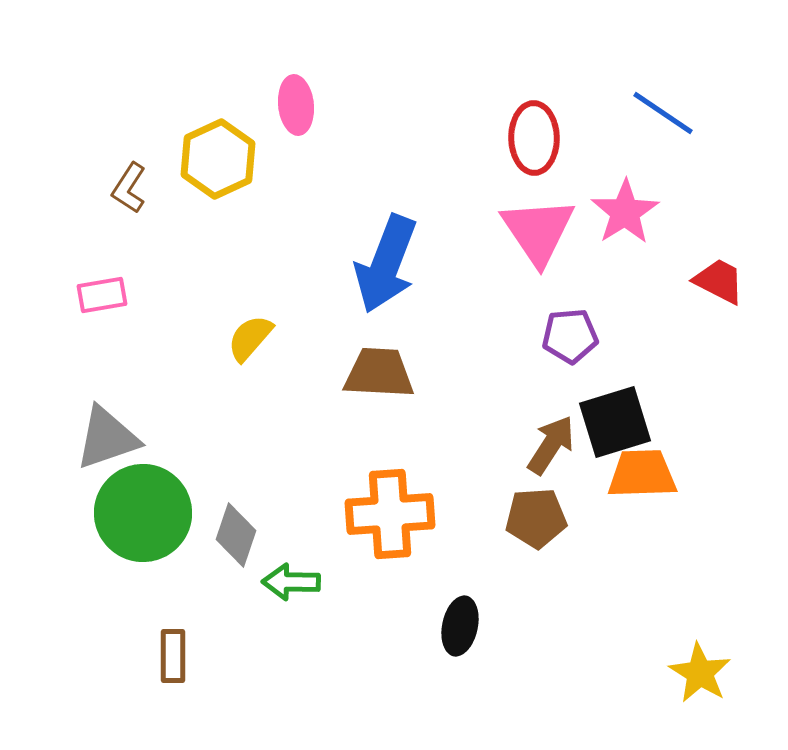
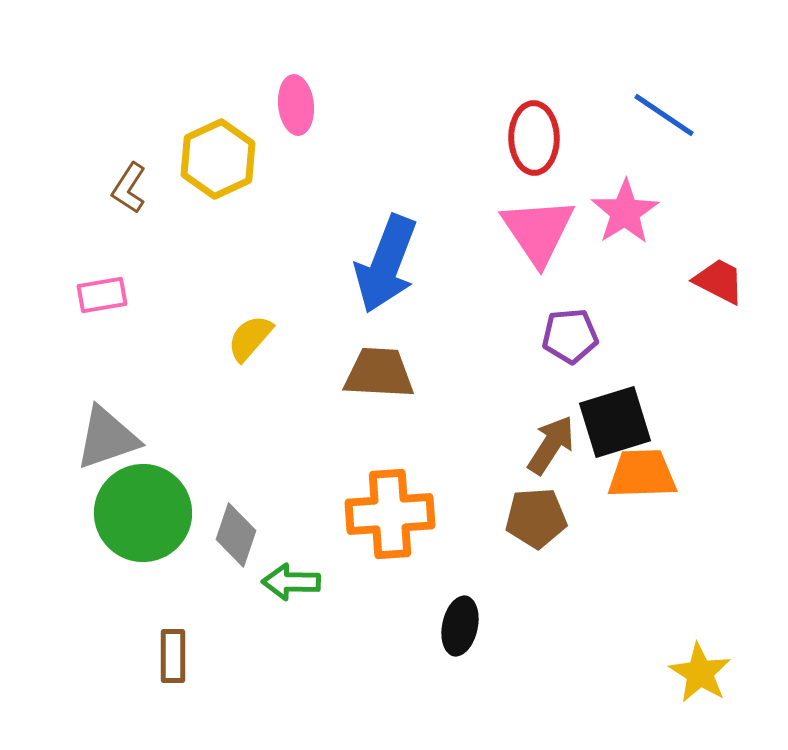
blue line: moved 1 px right, 2 px down
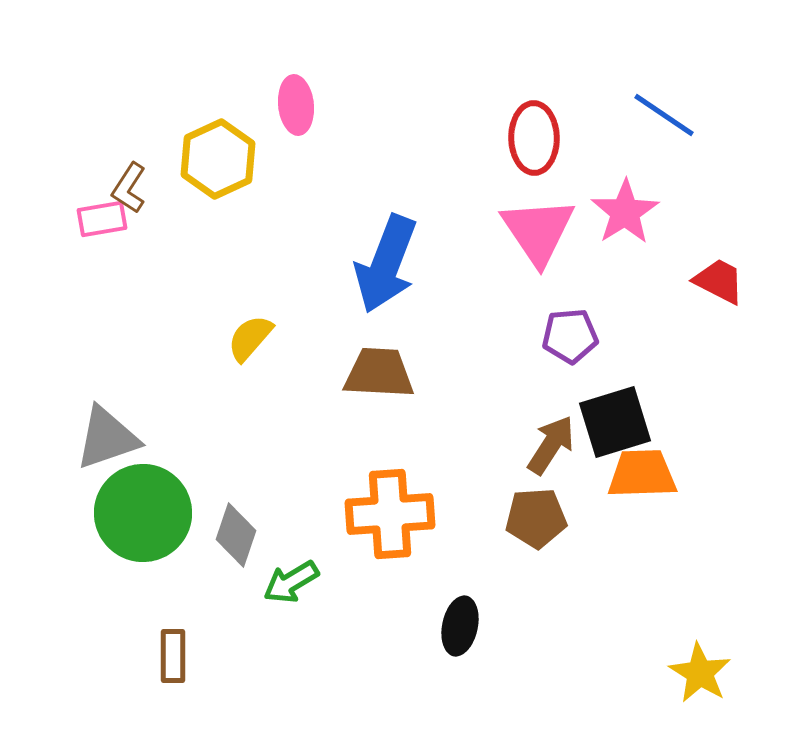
pink rectangle: moved 76 px up
green arrow: rotated 32 degrees counterclockwise
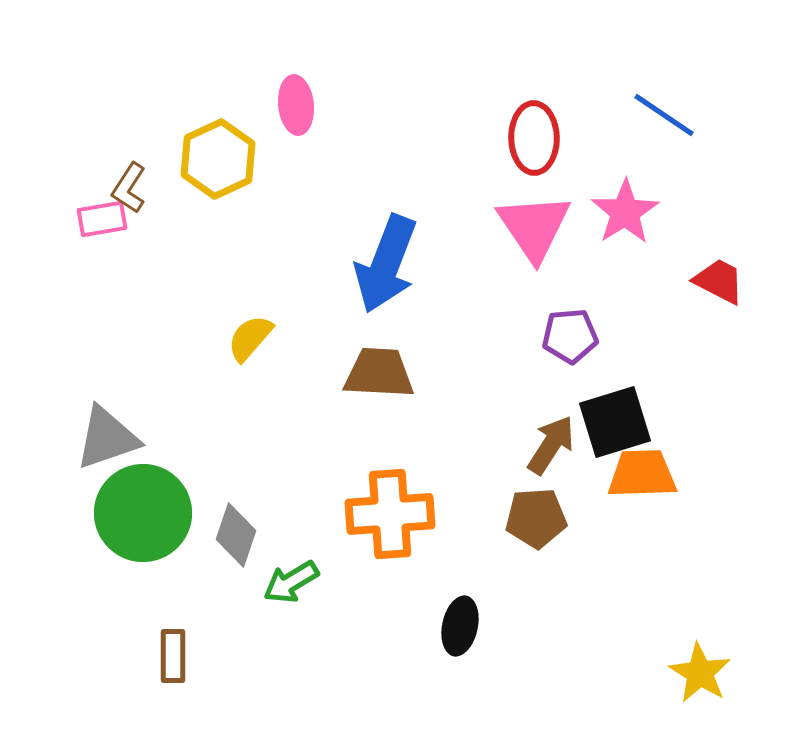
pink triangle: moved 4 px left, 4 px up
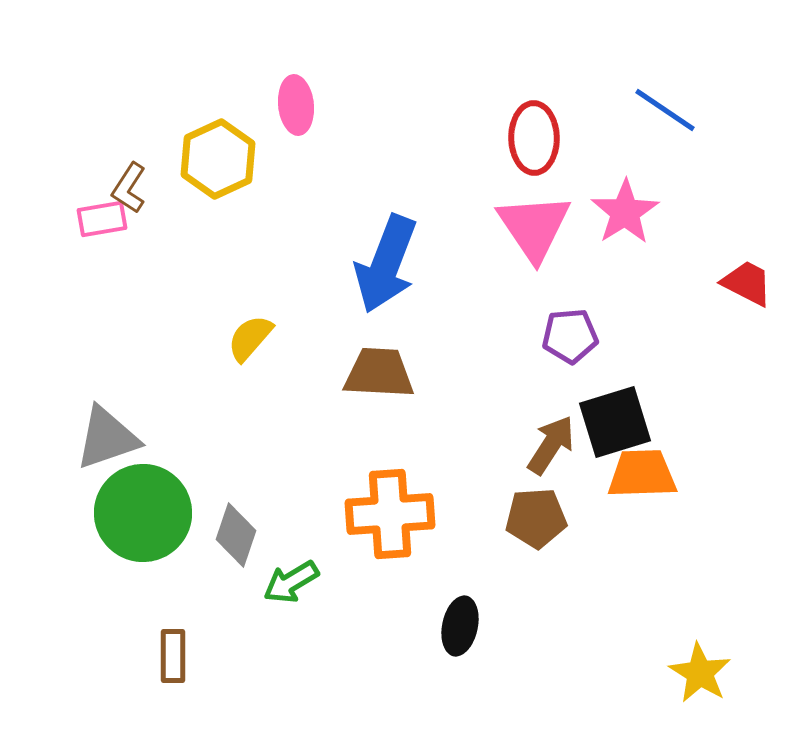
blue line: moved 1 px right, 5 px up
red trapezoid: moved 28 px right, 2 px down
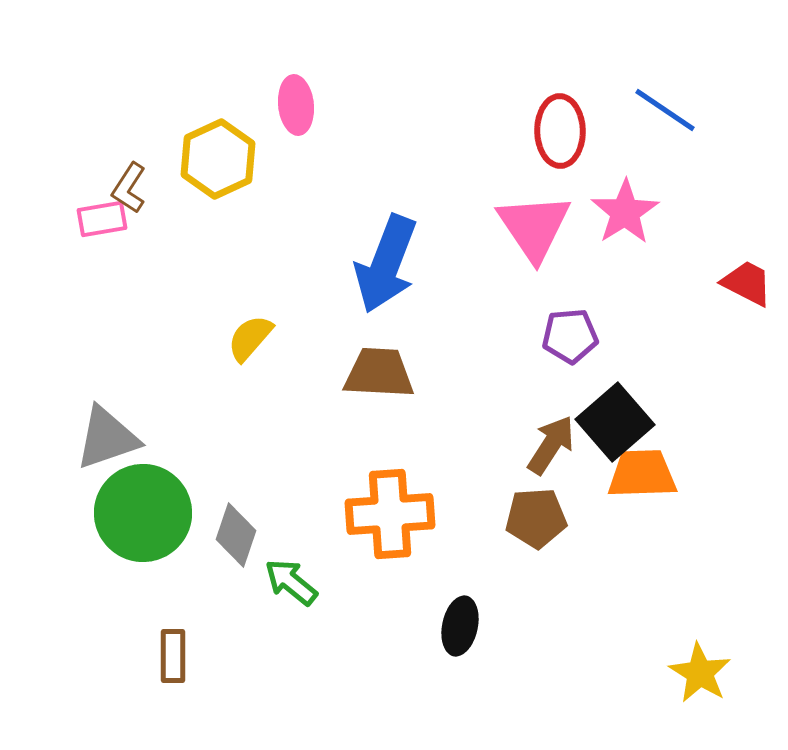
red ellipse: moved 26 px right, 7 px up
black square: rotated 24 degrees counterclockwise
green arrow: rotated 70 degrees clockwise
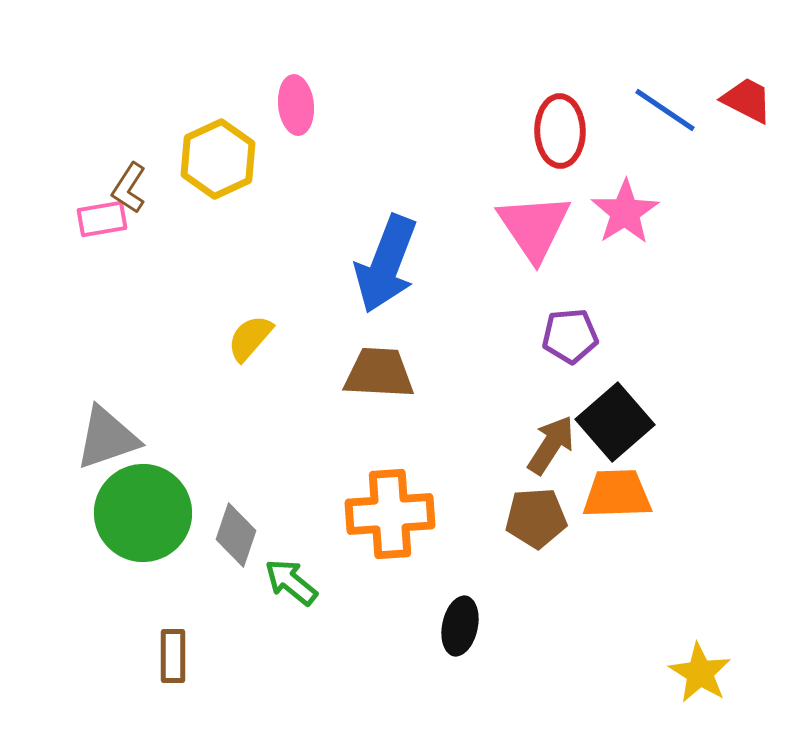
red trapezoid: moved 183 px up
orange trapezoid: moved 25 px left, 20 px down
